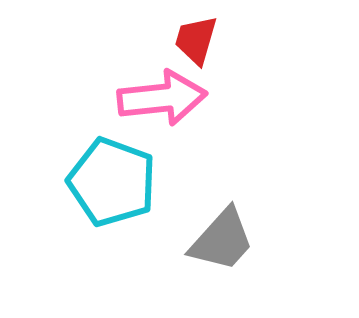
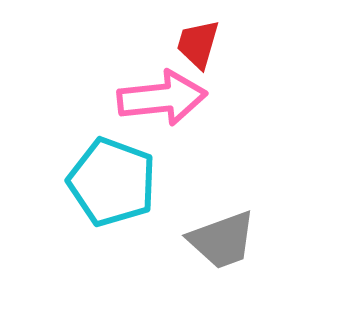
red trapezoid: moved 2 px right, 4 px down
gray trapezoid: rotated 28 degrees clockwise
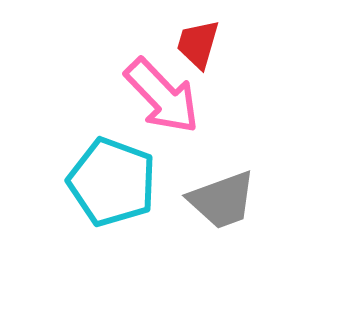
pink arrow: moved 2 px up; rotated 52 degrees clockwise
gray trapezoid: moved 40 px up
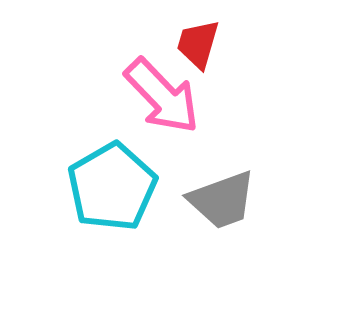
cyan pentagon: moved 5 px down; rotated 22 degrees clockwise
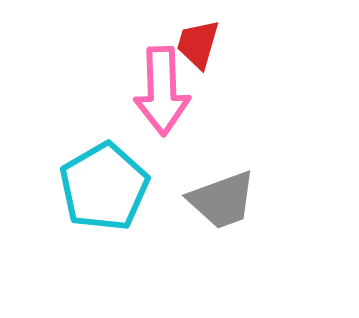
pink arrow: moved 5 px up; rotated 42 degrees clockwise
cyan pentagon: moved 8 px left
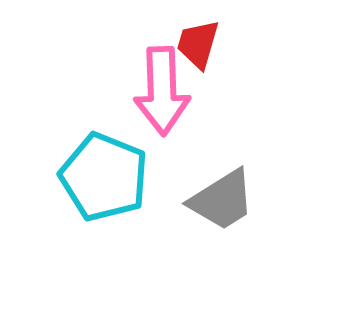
cyan pentagon: moved 10 px up; rotated 20 degrees counterclockwise
gray trapezoid: rotated 12 degrees counterclockwise
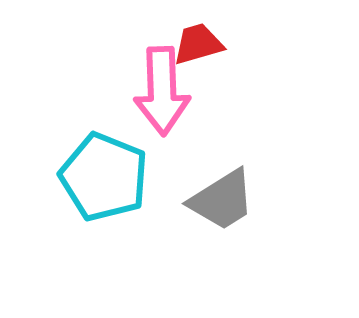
red trapezoid: rotated 58 degrees clockwise
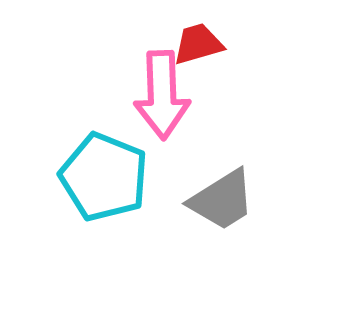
pink arrow: moved 4 px down
